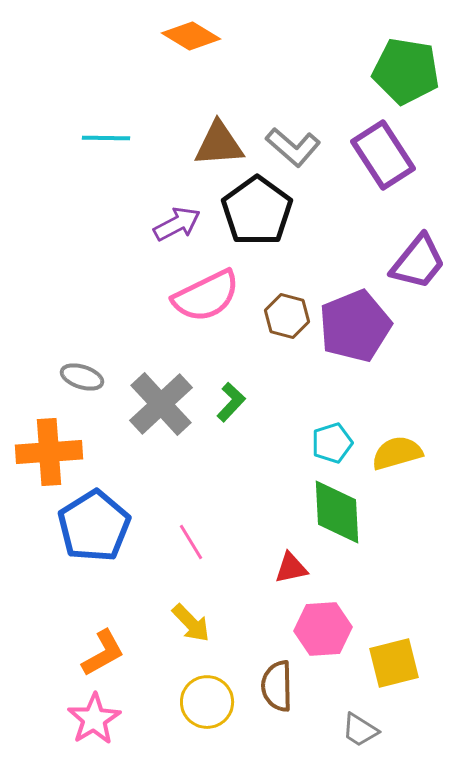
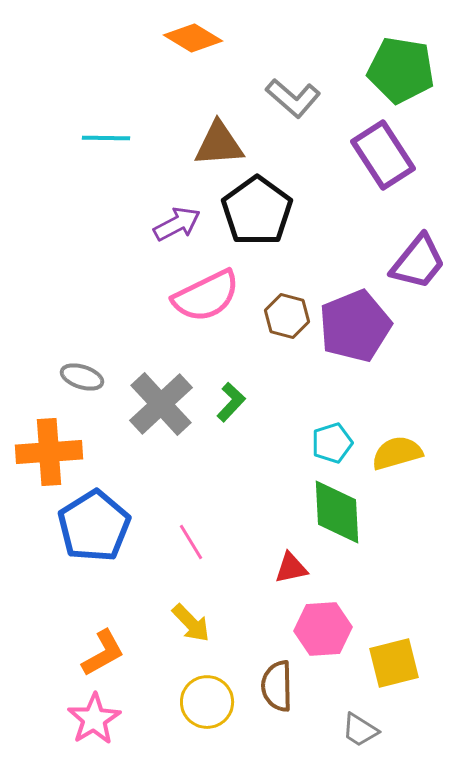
orange diamond: moved 2 px right, 2 px down
green pentagon: moved 5 px left, 1 px up
gray L-shape: moved 49 px up
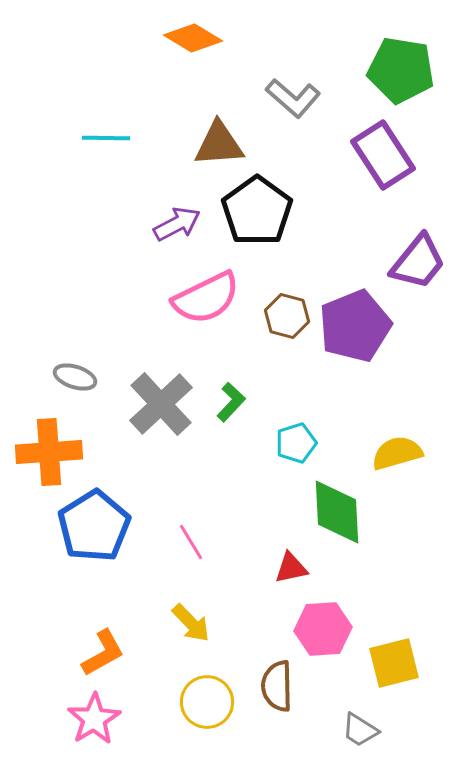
pink semicircle: moved 2 px down
gray ellipse: moved 7 px left
cyan pentagon: moved 36 px left
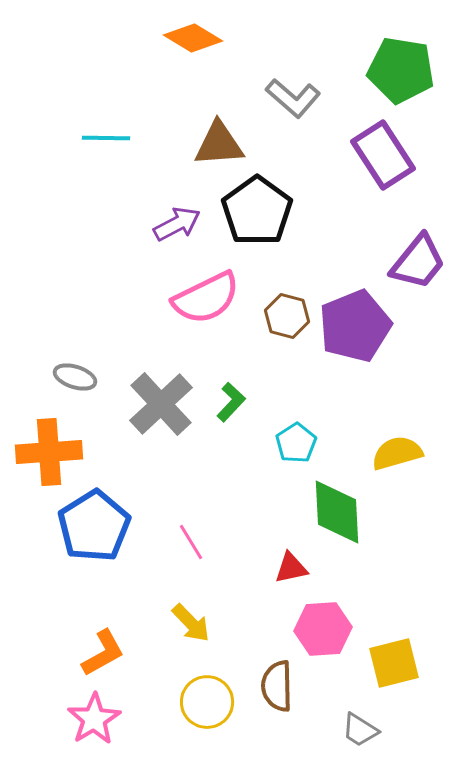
cyan pentagon: rotated 15 degrees counterclockwise
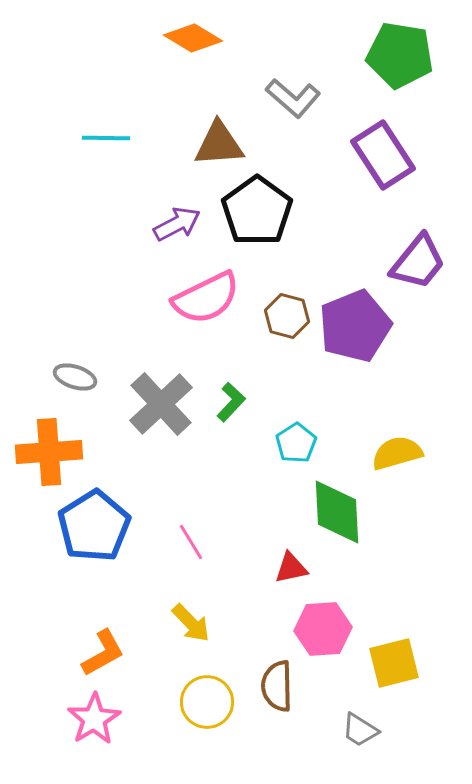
green pentagon: moved 1 px left, 15 px up
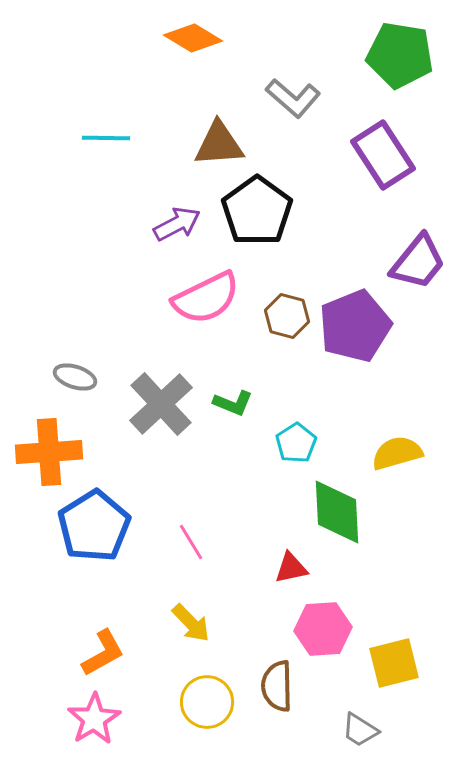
green L-shape: moved 2 px right, 1 px down; rotated 69 degrees clockwise
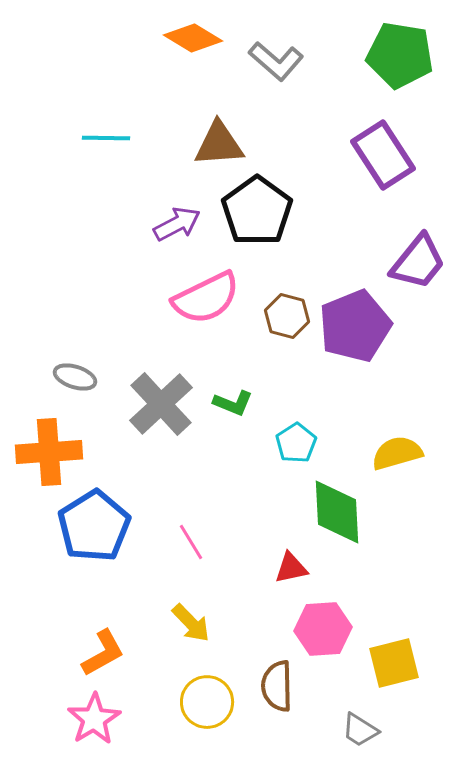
gray L-shape: moved 17 px left, 37 px up
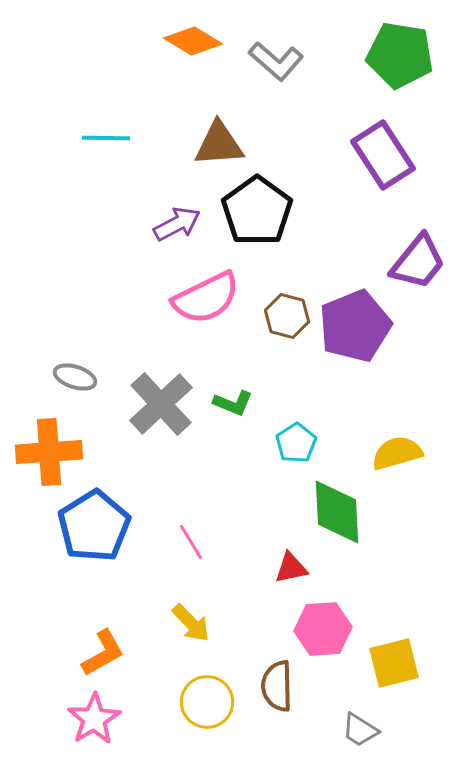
orange diamond: moved 3 px down
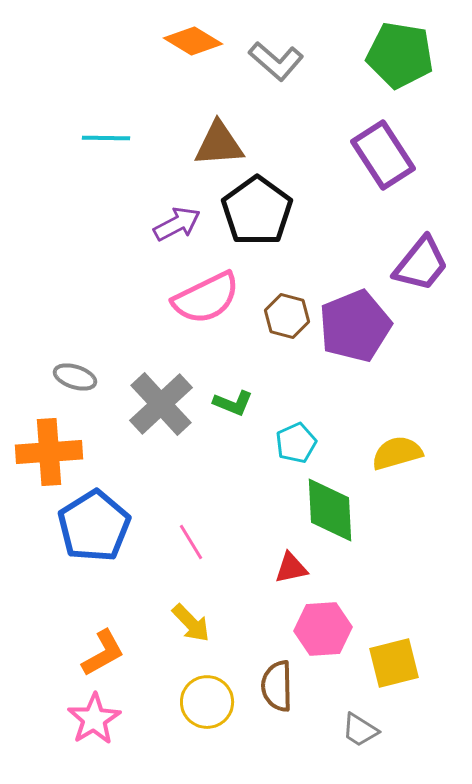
purple trapezoid: moved 3 px right, 2 px down
cyan pentagon: rotated 9 degrees clockwise
green diamond: moved 7 px left, 2 px up
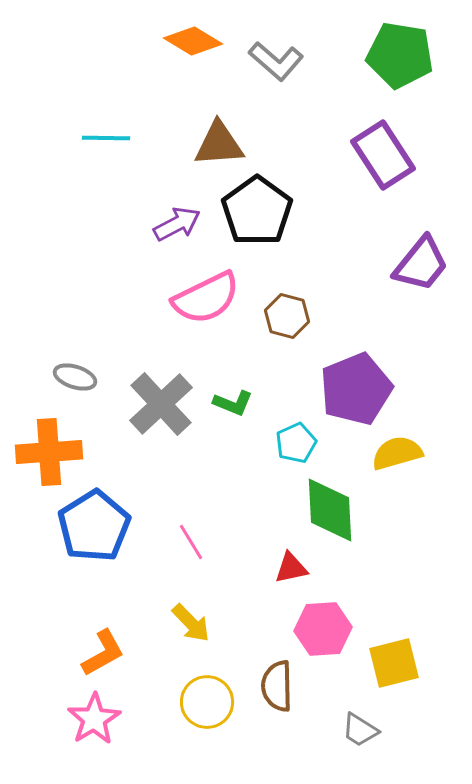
purple pentagon: moved 1 px right, 63 px down
